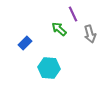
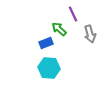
blue rectangle: moved 21 px right; rotated 24 degrees clockwise
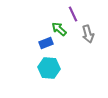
gray arrow: moved 2 px left
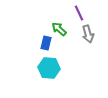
purple line: moved 6 px right, 1 px up
blue rectangle: rotated 56 degrees counterclockwise
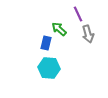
purple line: moved 1 px left, 1 px down
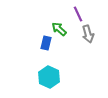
cyan hexagon: moved 9 px down; rotated 20 degrees clockwise
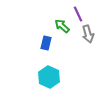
green arrow: moved 3 px right, 3 px up
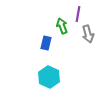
purple line: rotated 35 degrees clockwise
green arrow: rotated 28 degrees clockwise
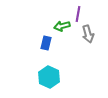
green arrow: rotated 84 degrees counterclockwise
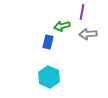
purple line: moved 4 px right, 2 px up
gray arrow: rotated 102 degrees clockwise
blue rectangle: moved 2 px right, 1 px up
